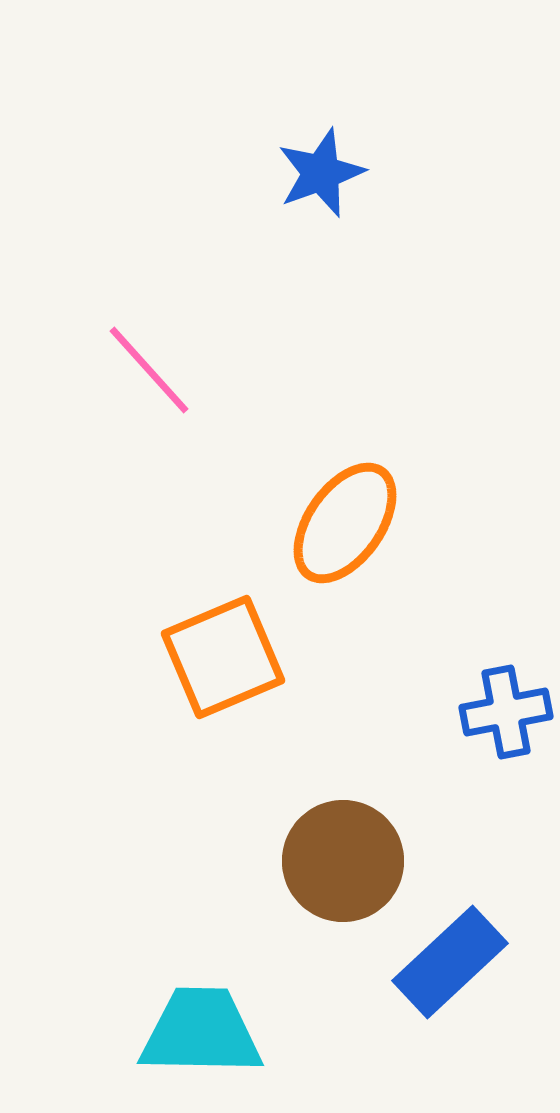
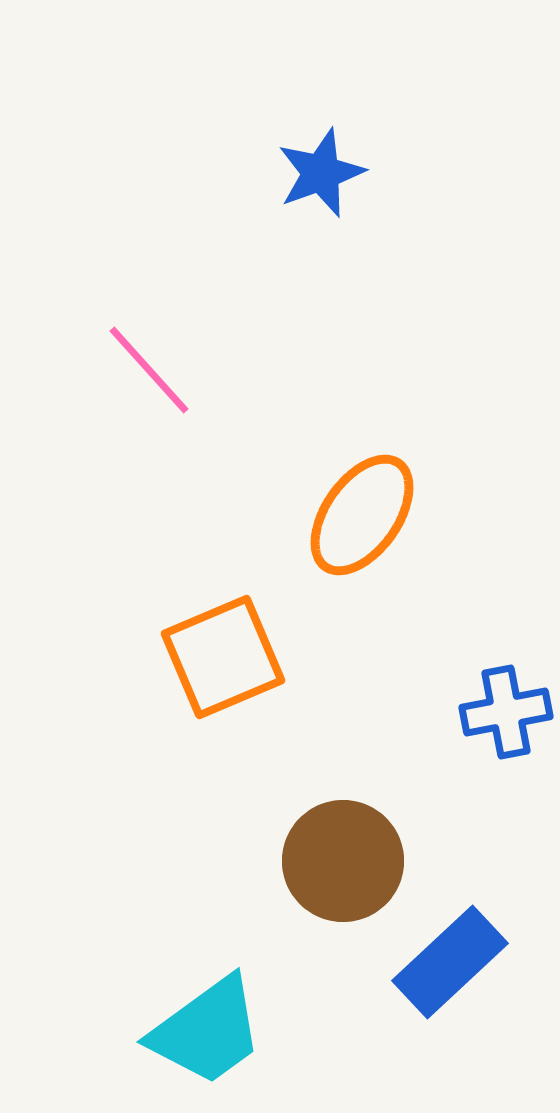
orange ellipse: moved 17 px right, 8 px up
cyan trapezoid: moved 6 px right, 1 px up; rotated 143 degrees clockwise
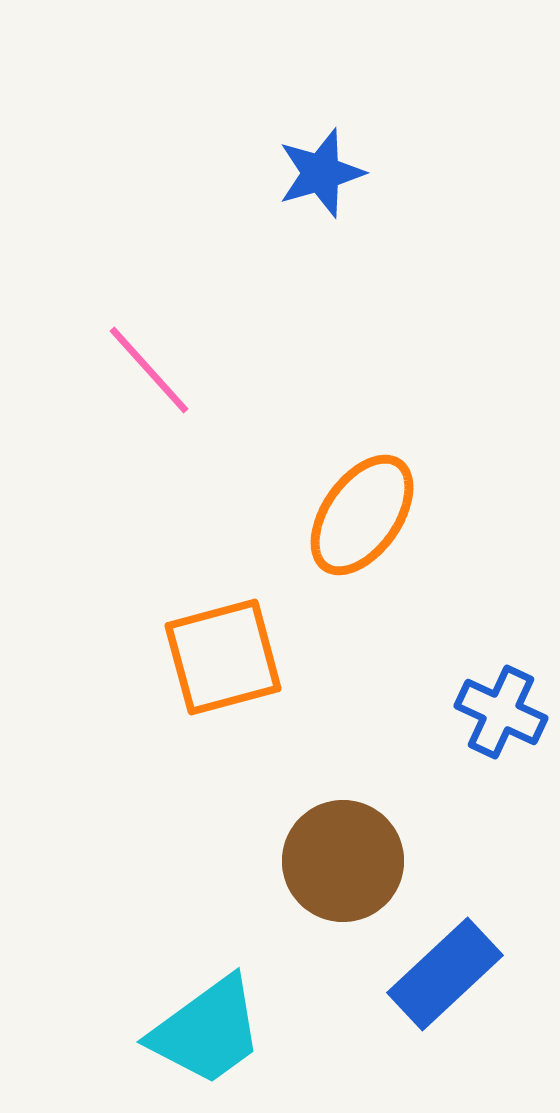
blue star: rotated 4 degrees clockwise
orange square: rotated 8 degrees clockwise
blue cross: moved 5 px left; rotated 36 degrees clockwise
blue rectangle: moved 5 px left, 12 px down
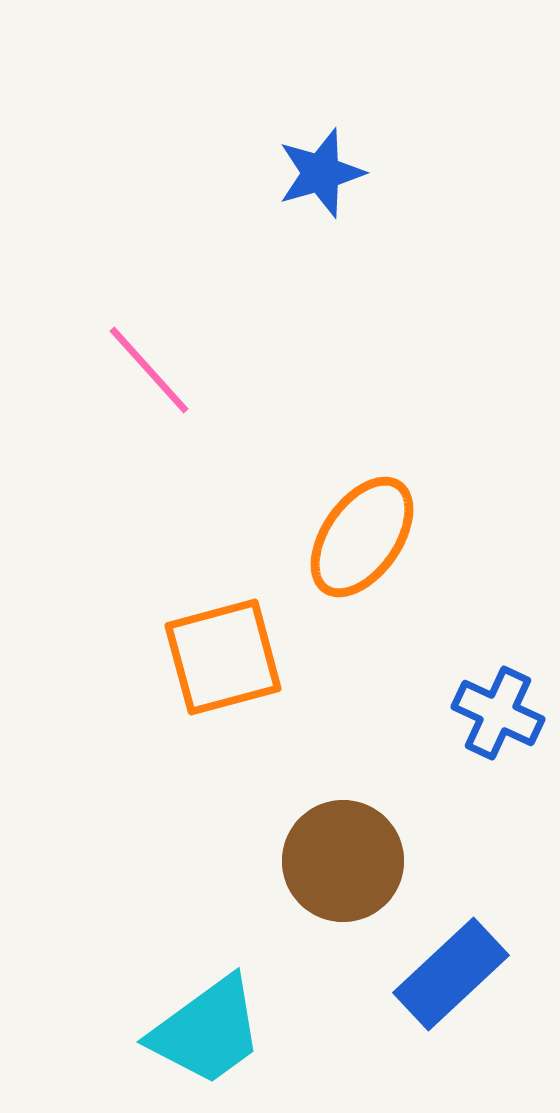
orange ellipse: moved 22 px down
blue cross: moved 3 px left, 1 px down
blue rectangle: moved 6 px right
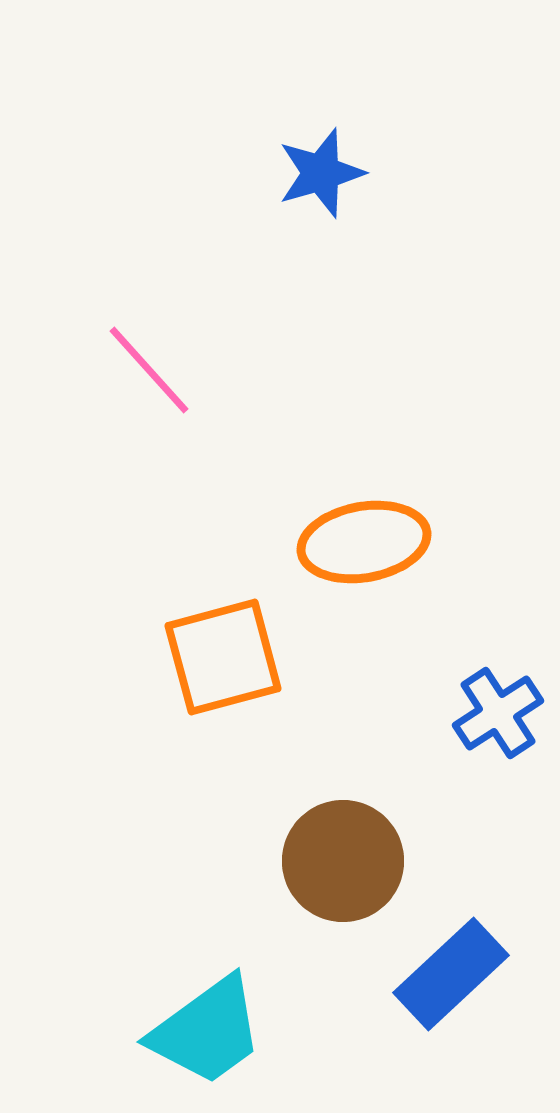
orange ellipse: moved 2 px right, 5 px down; rotated 45 degrees clockwise
blue cross: rotated 32 degrees clockwise
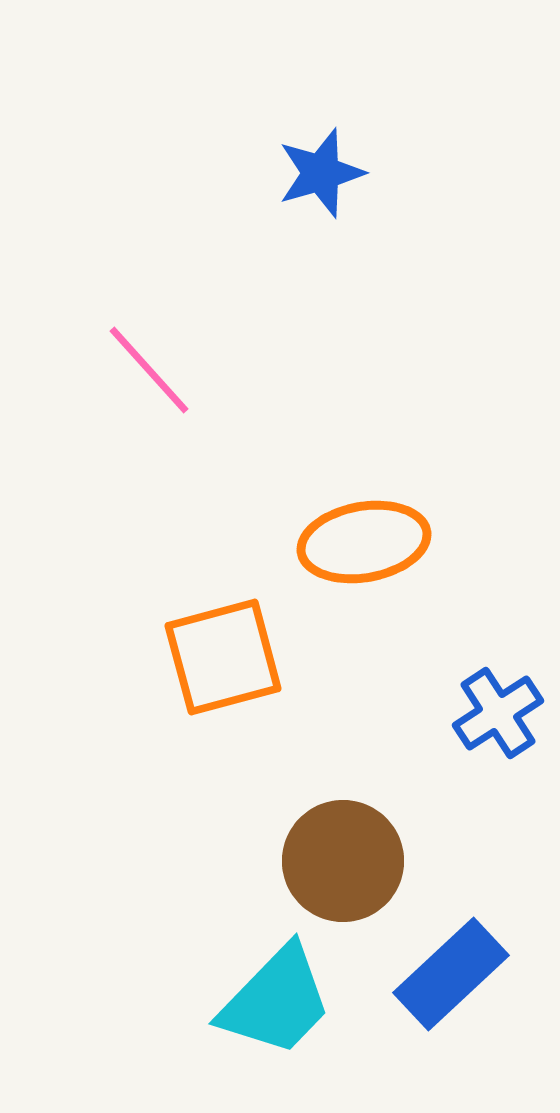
cyan trapezoid: moved 69 px right, 30 px up; rotated 10 degrees counterclockwise
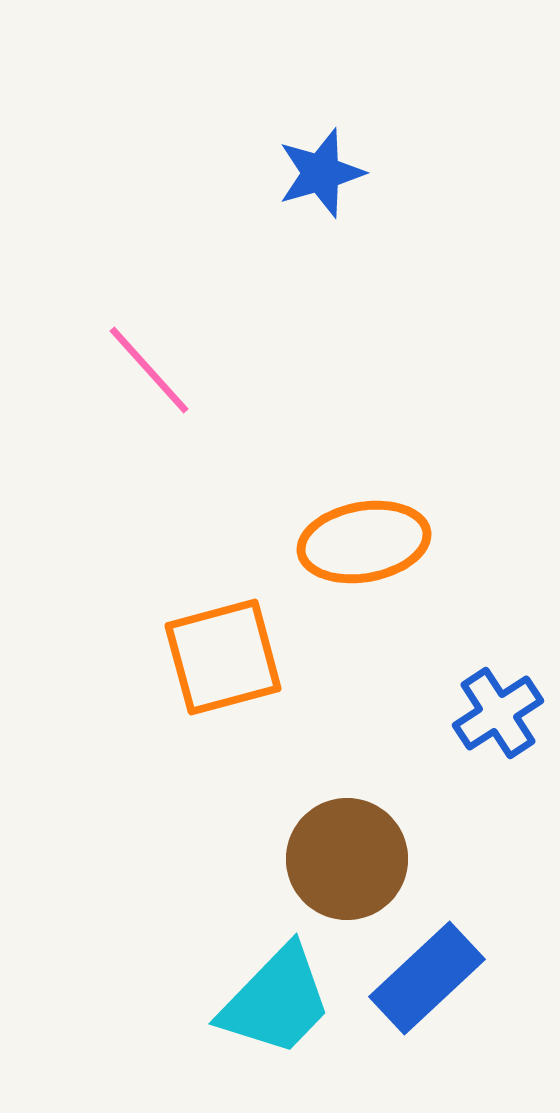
brown circle: moved 4 px right, 2 px up
blue rectangle: moved 24 px left, 4 px down
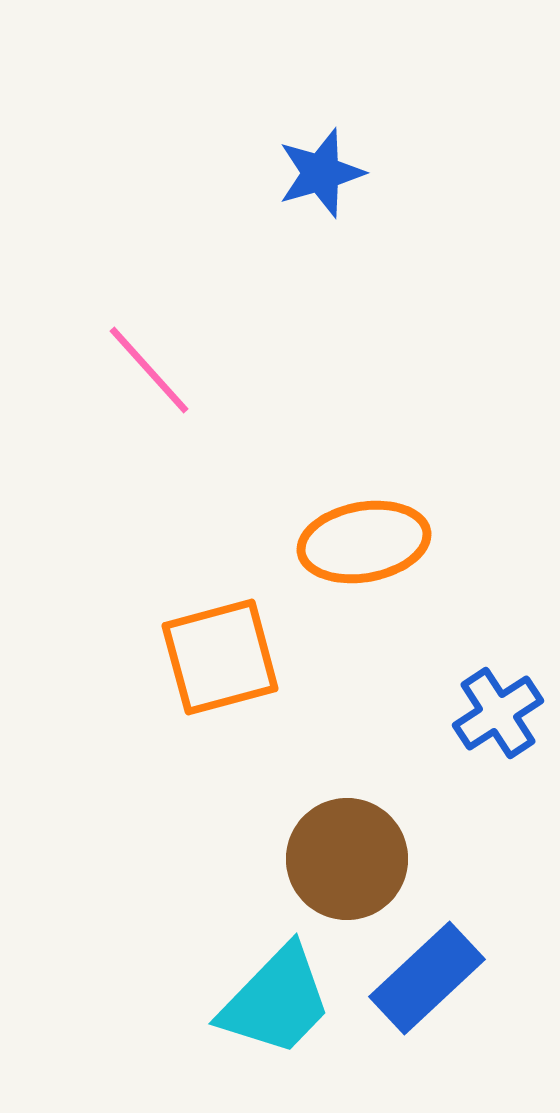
orange square: moved 3 px left
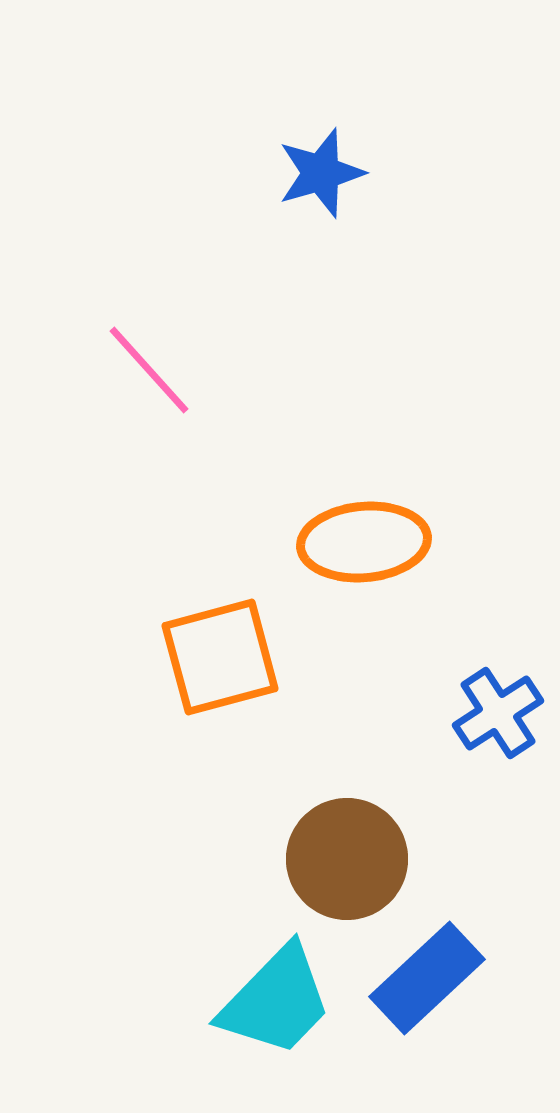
orange ellipse: rotated 5 degrees clockwise
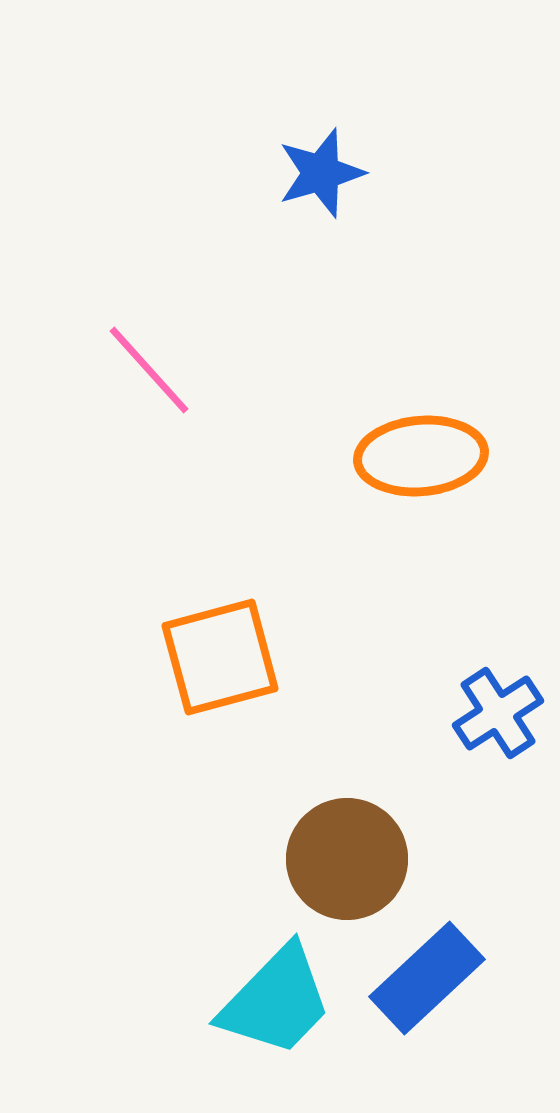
orange ellipse: moved 57 px right, 86 px up
